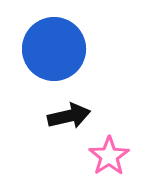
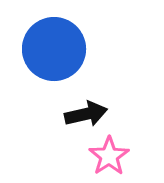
black arrow: moved 17 px right, 2 px up
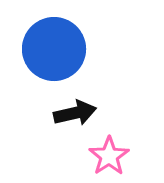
black arrow: moved 11 px left, 1 px up
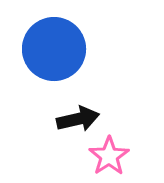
black arrow: moved 3 px right, 6 px down
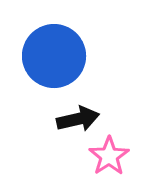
blue circle: moved 7 px down
